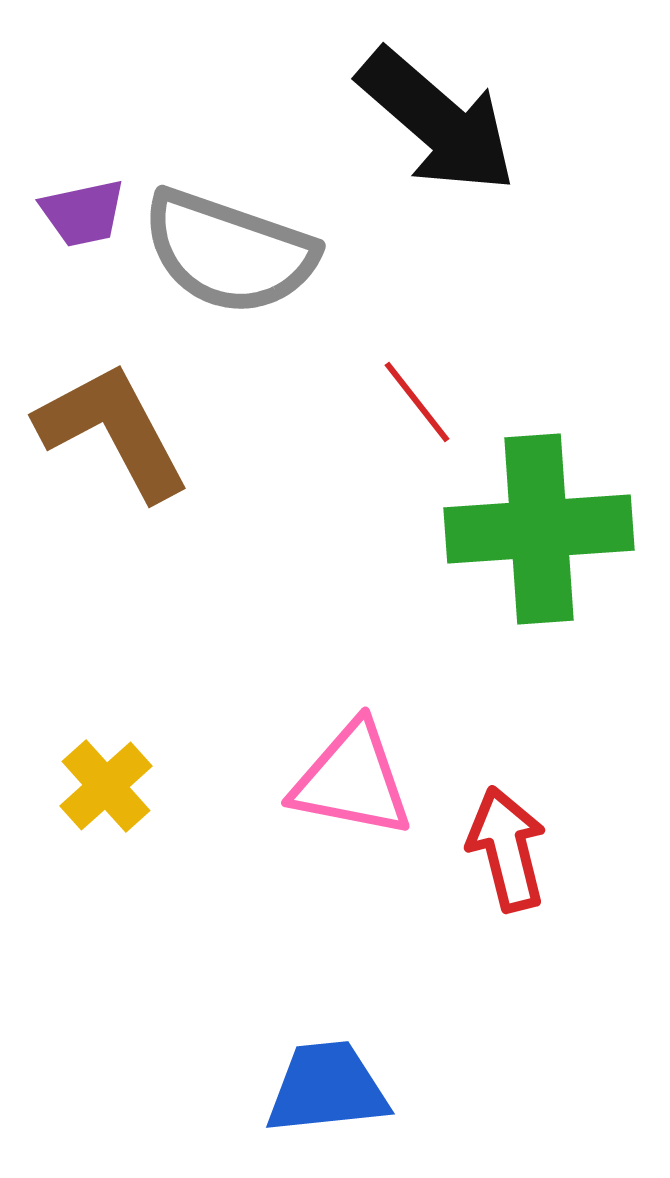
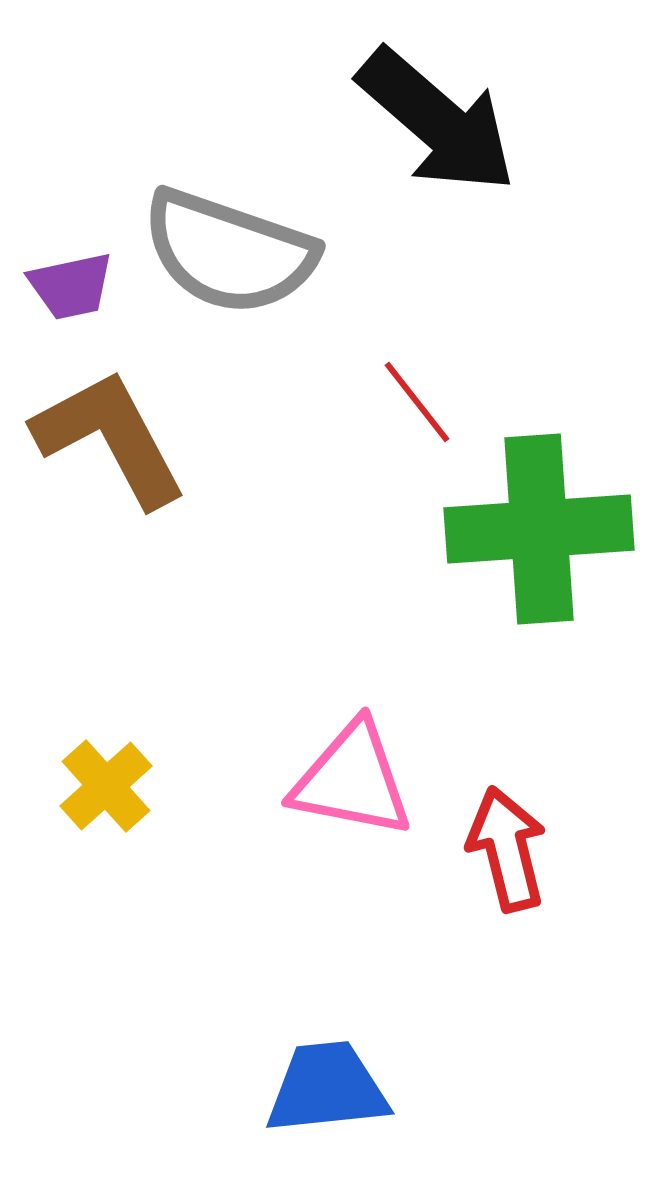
purple trapezoid: moved 12 px left, 73 px down
brown L-shape: moved 3 px left, 7 px down
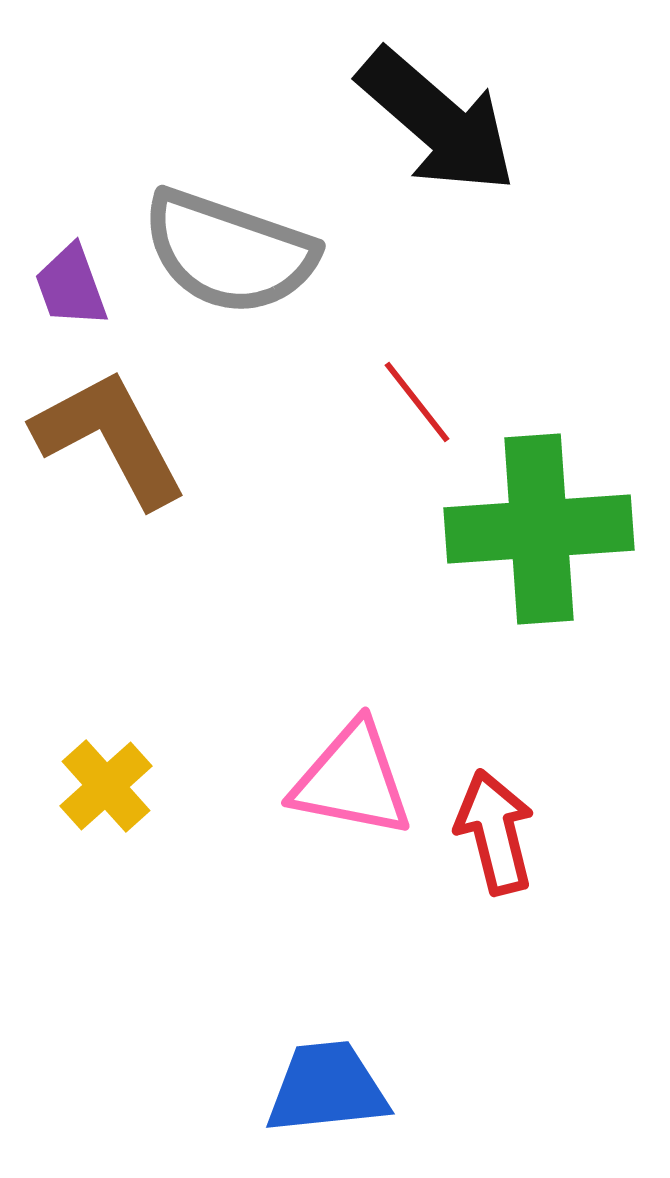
purple trapezoid: rotated 82 degrees clockwise
red arrow: moved 12 px left, 17 px up
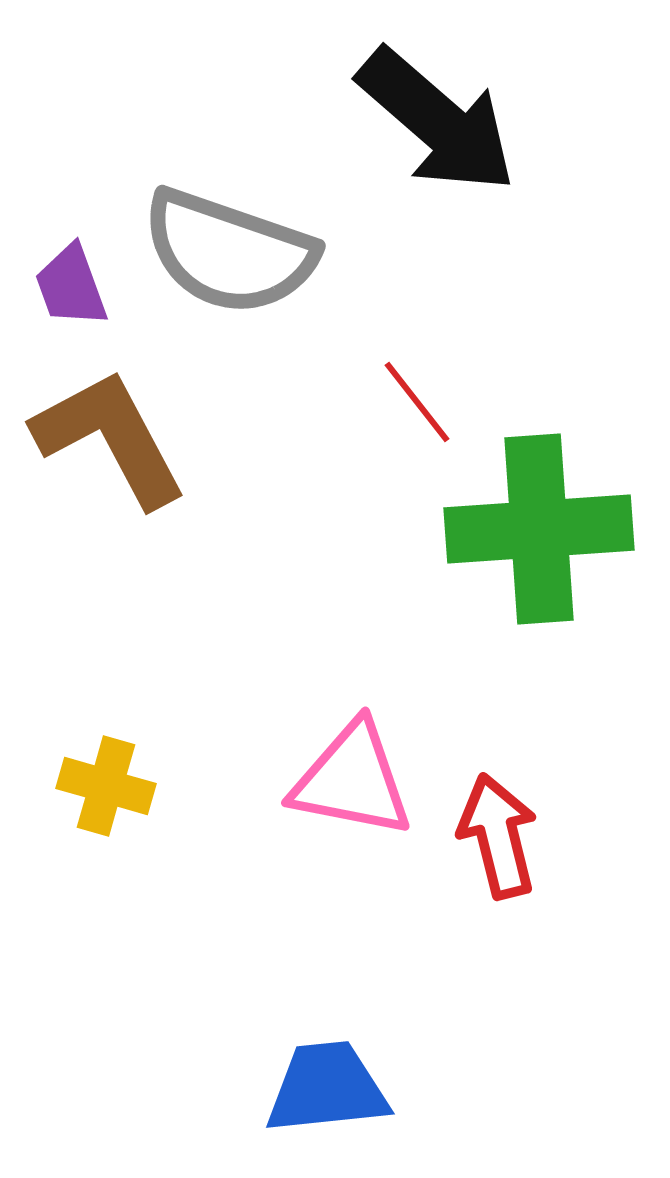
yellow cross: rotated 32 degrees counterclockwise
red arrow: moved 3 px right, 4 px down
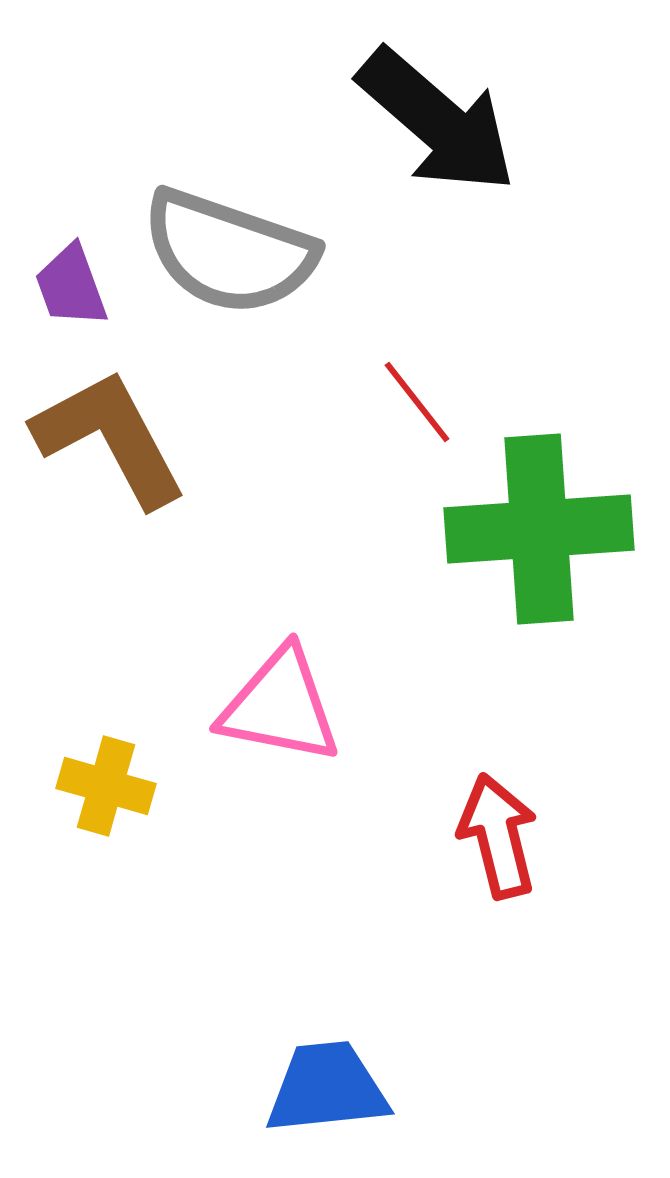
pink triangle: moved 72 px left, 74 px up
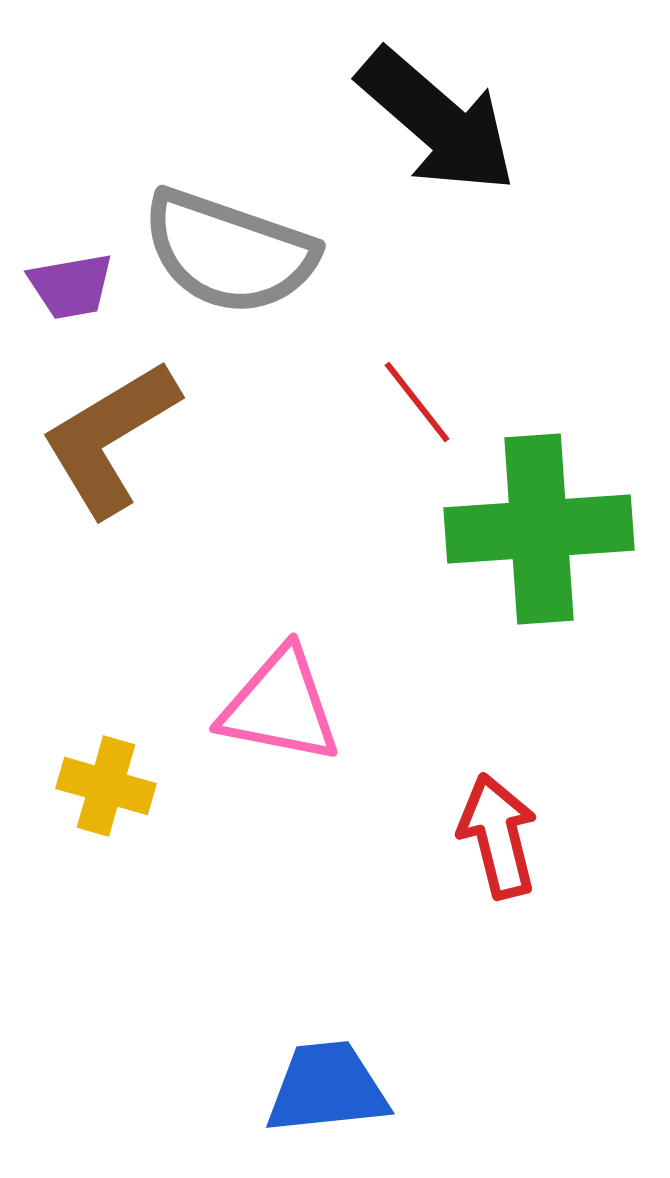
purple trapezoid: rotated 80 degrees counterclockwise
brown L-shape: rotated 93 degrees counterclockwise
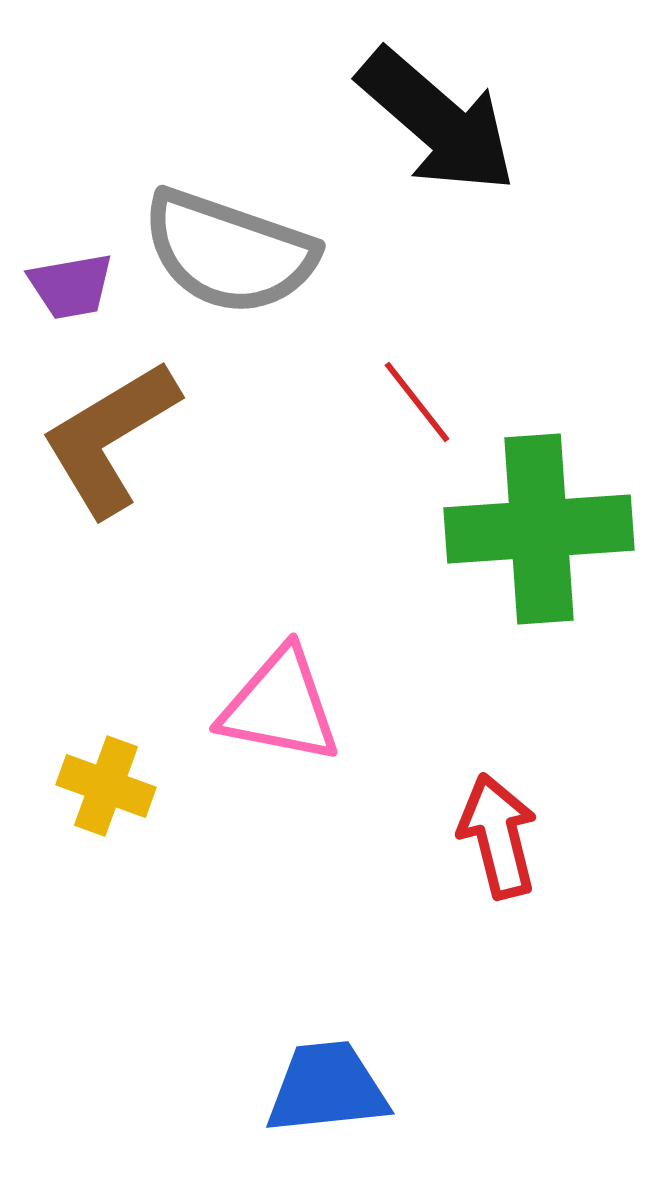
yellow cross: rotated 4 degrees clockwise
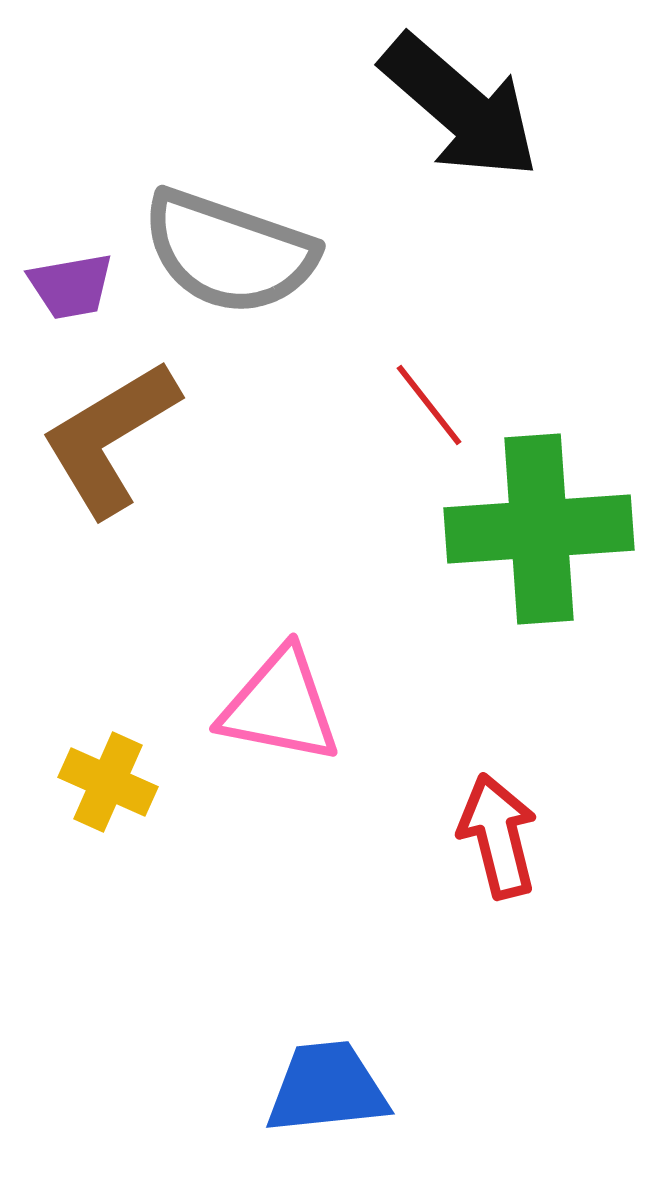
black arrow: moved 23 px right, 14 px up
red line: moved 12 px right, 3 px down
yellow cross: moved 2 px right, 4 px up; rotated 4 degrees clockwise
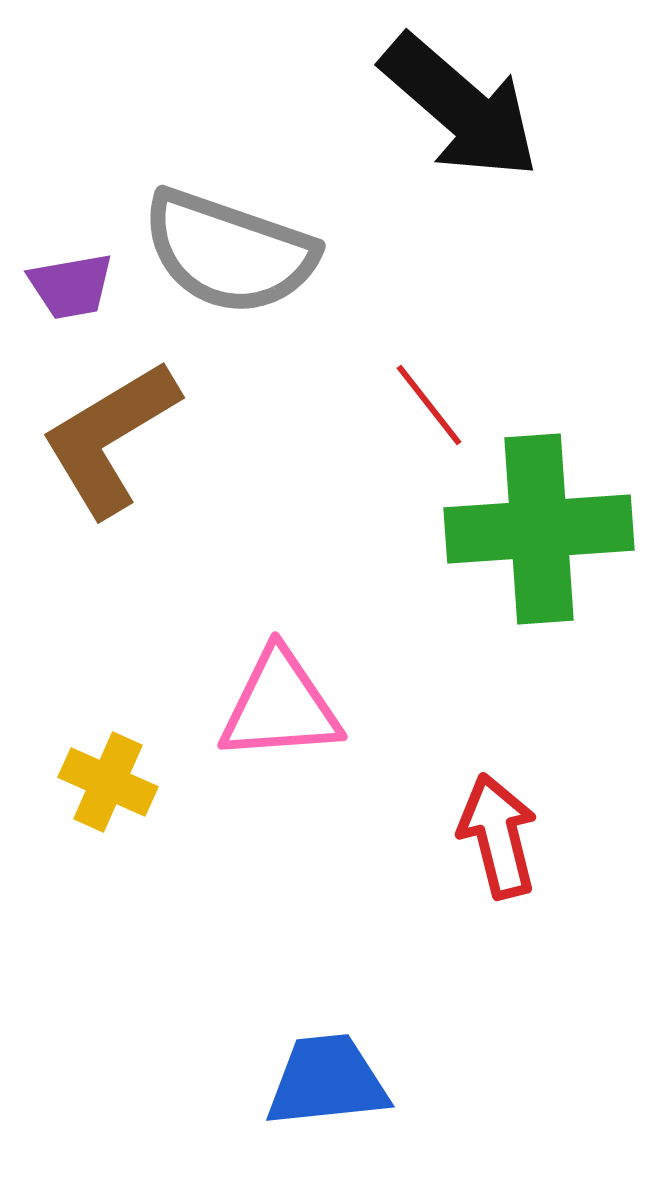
pink triangle: rotated 15 degrees counterclockwise
blue trapezoid: moved 7 px up
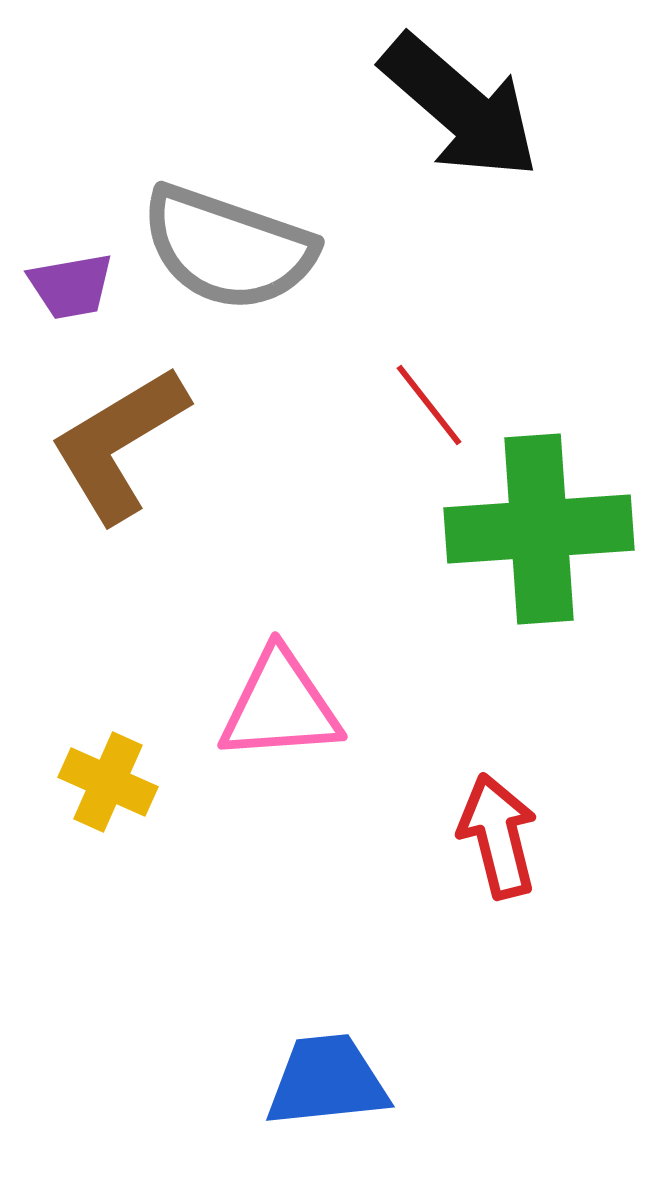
gray semicircle: moved 1 px left, 4 px up
brown L-shape: moved 9 px right, 6 px down
